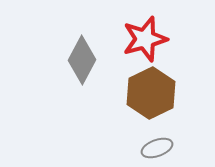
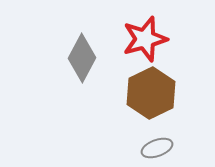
gray diamond: moved 2 px up
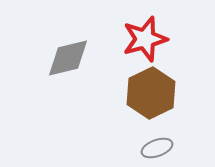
gray diamond: moved 14 px left; rotated 48 degrees clockwise
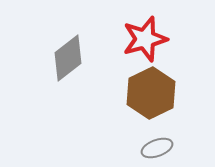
gray diamond: rotated 24 degrees counterclockwise
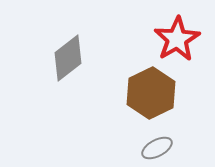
red star: moved 32 px right; rotated 15 degrees counterclockwise
gray ellipse: rotated 8 degrees counterclockwise
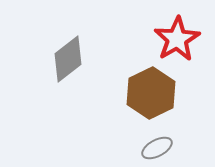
gray diamond: moved 1 px down
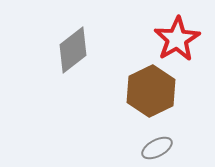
gray diamond: moved 5 px right, 9 px up
brown hexagon: moved 2 px up
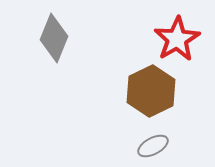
gray diamond: moved 19 px left, 12 px up; rotated 30 degrees counterclockwise
gray ellipse: moved 4 px left, 2 px up
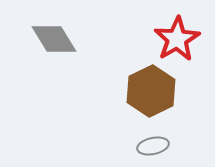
gray diamond: moved 1 px down; rotated 54 degrees counterclockwise
gray ellipse: rotated 16 degrees clockwise
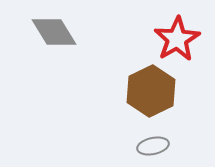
gray diamond: moved 7 px up
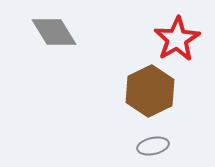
brown hexagon: moved 1 px left
